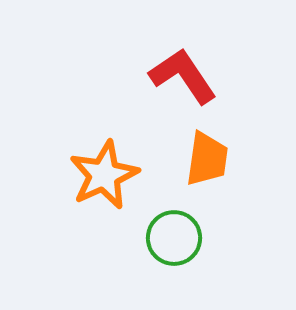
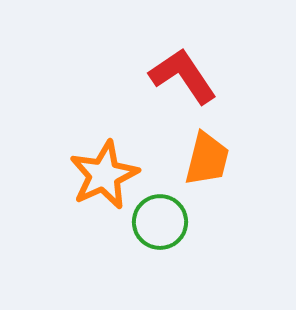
orange trapezoid: rotated 6 degrees clockwise
green circle: moved 14 px left, 16 px up
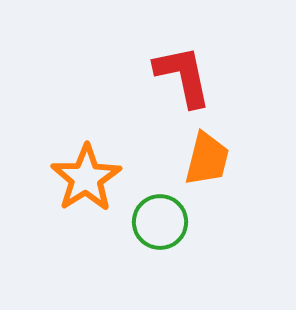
red L-shape: rotated 22 degrees clockwise
orange star: moved 18 px left, 3 px down; rotated 8 degrees counterclockwise
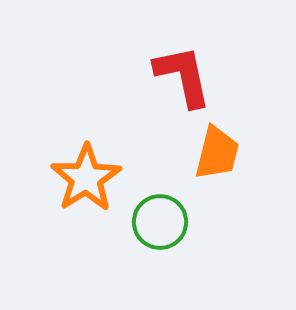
orange trapezoid: moved 10 px right, 6 px up
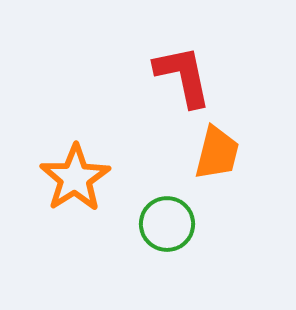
orange star: moved 11 px left
green circle: moved 7 px right, 2 px down
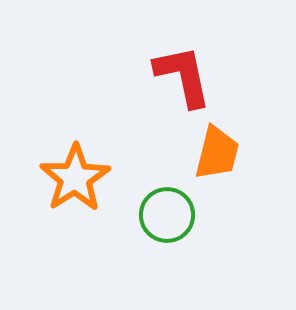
green circle: moved 9 px up
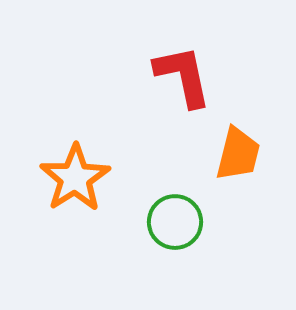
orange trapezoid: moved 21 px right, 1 px down
green circle: moved 8 px right, 7 px down
